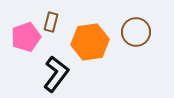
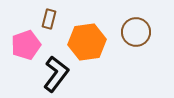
brown rectangle: moved 2 px left, 3 px up
pink pentagon: moved 8 px down
orange hexagon: moved 3 px left
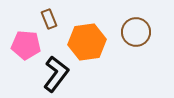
brown rectangle: rotated 36 degrees counterclockwise
pink pentagon: rotated 24 degrees clockwise
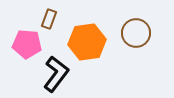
brown rectangle: rotated 42 degrees clockwise
brown circle: moved 1 px down
pink pentagon: moved 1 px right, 1 px up
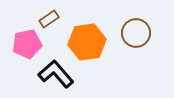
brown rectangle: rotated 36 degrees clockwise
pink pentagon: rotated 16 degrees counterclockwise
black L-shape: rotated 78 degrees counterclockwise
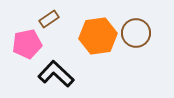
orange hexagon: moved 11 px right, 6 px up
black L-shape: rotated 6 degrees counterclockwise
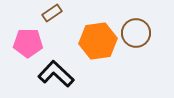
brown rectangle: moved 3 px right, 6 px up
orange hexagon: moved 5 px down
pink pentagon: moved 1 px right, 1 px up; rotated 12 degrees clockwise
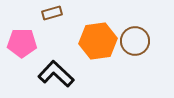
brown rectangle: rotated 18 degrees clockwise
brown circle: moved 1 px left, 8 px down
pink pentagon: moved 6 px left
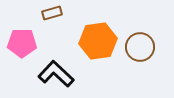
brown circle: moved 5 px right, 6 px down
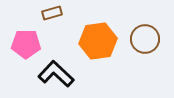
pink pentagon: moved 4 px right, 1 px down
brown circle: moved 5 px right, 8 px up
